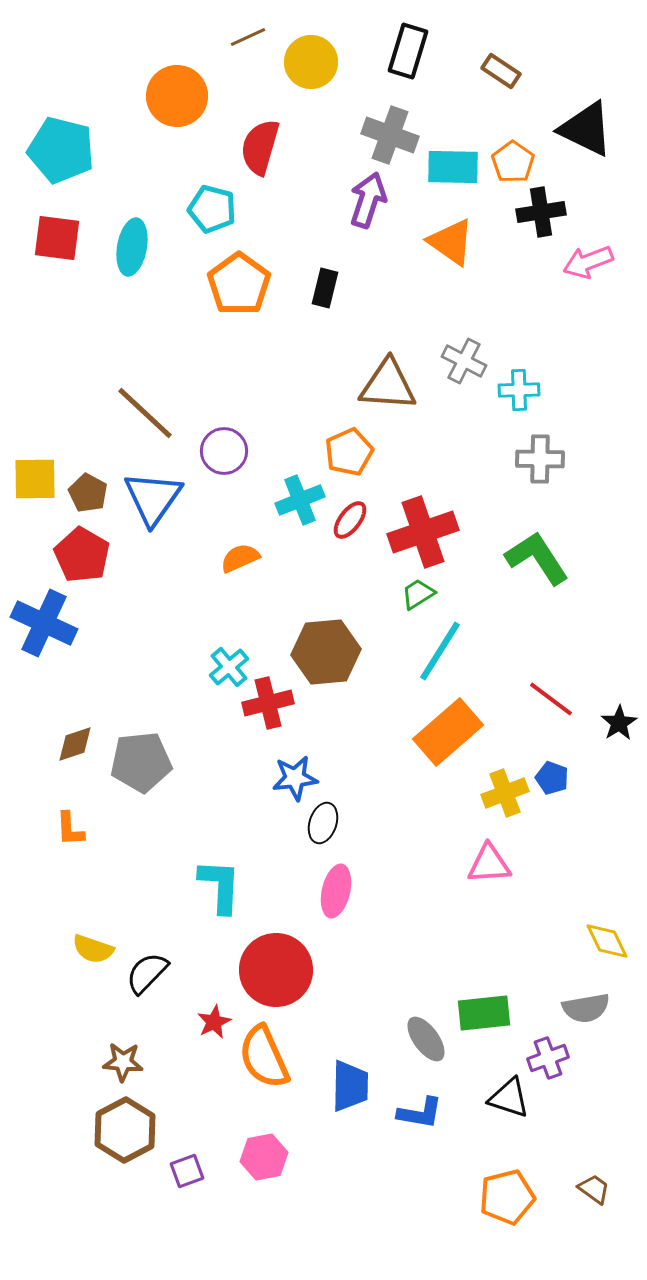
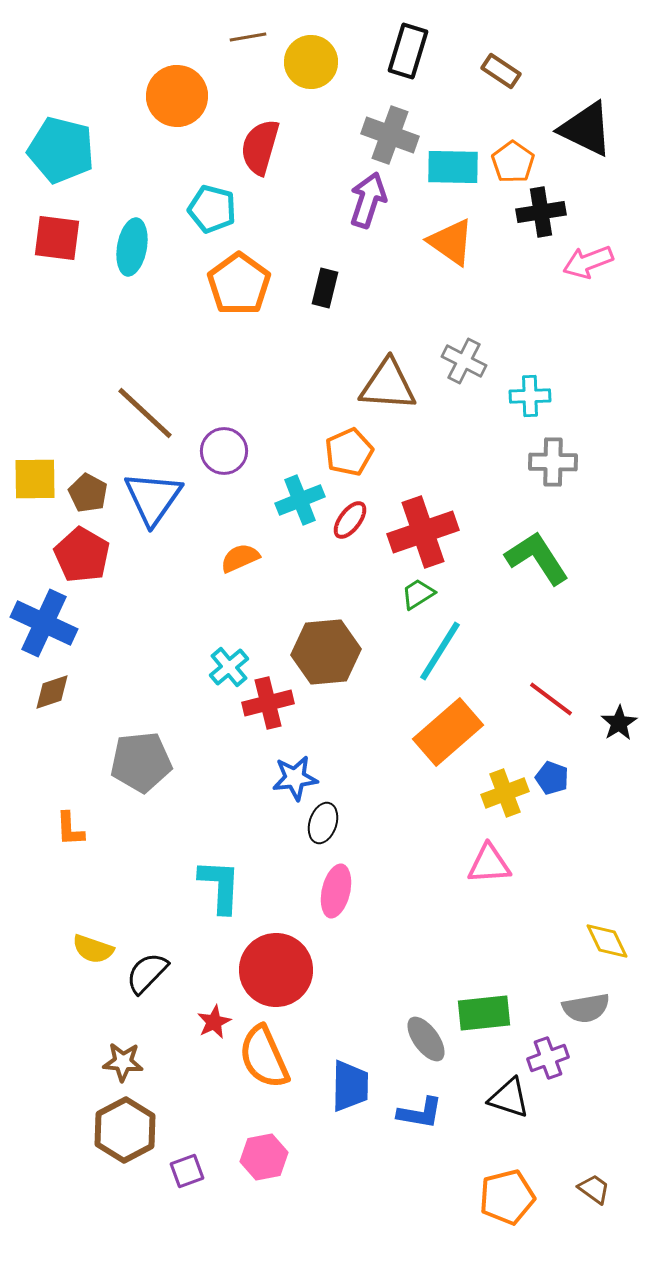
brown line at (248, 37): rotated 15 degrees clockwise
cyan cross at (519, 390): moved 11 px right, 6 px down
gray cross at (540, 459): moved 13 px right, 3 px down
brown diamond at (75, 744): moved 23 px left, 52 px up
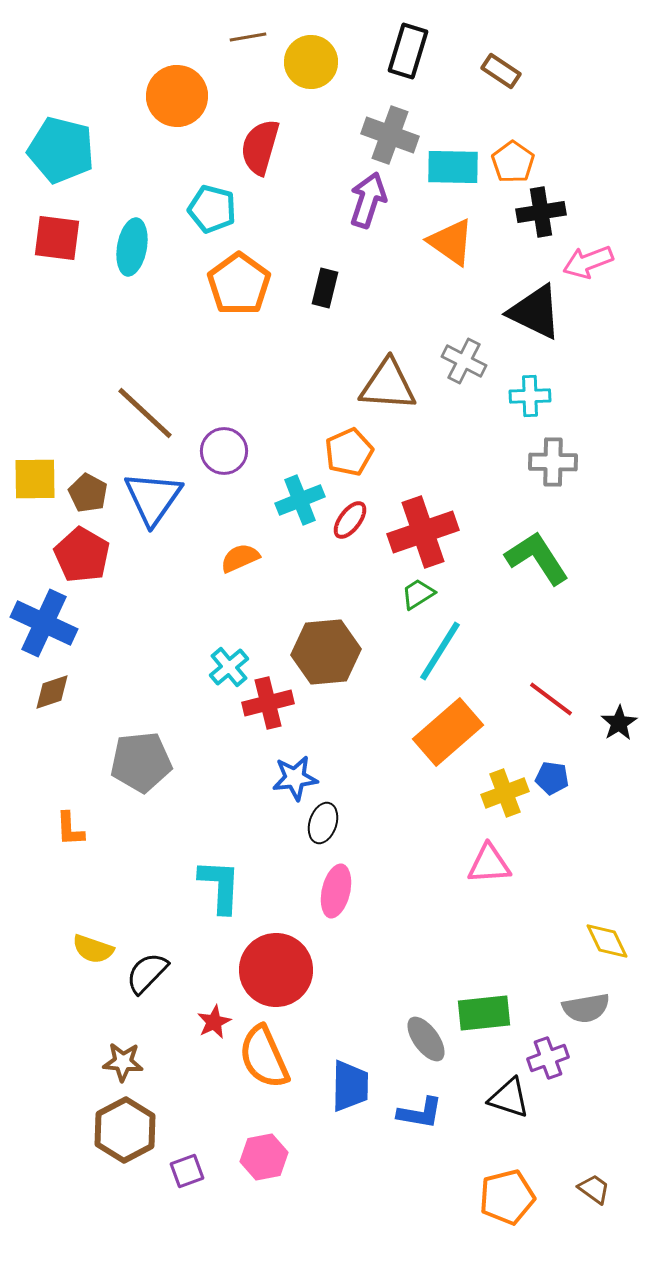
black triangle at (586, 129): moved 51 px left, 183 px down
blue pentagon at (552, 778): rotated 12 degrees counterclockwise
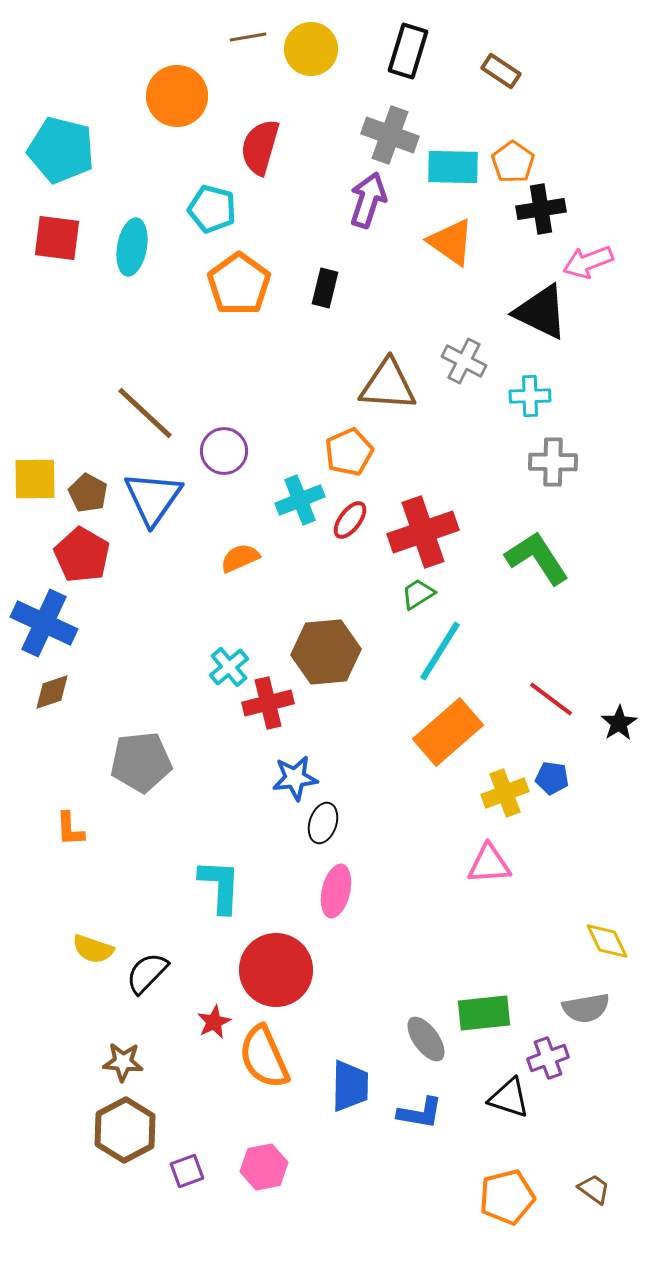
yellow circle at (311, 62): moved 13 px up
black cross at (541, 212): moved 3 px up
black triangle at (535, 312): moved 6 px right
pink hexagon at (264, 1157): moved 10 px down
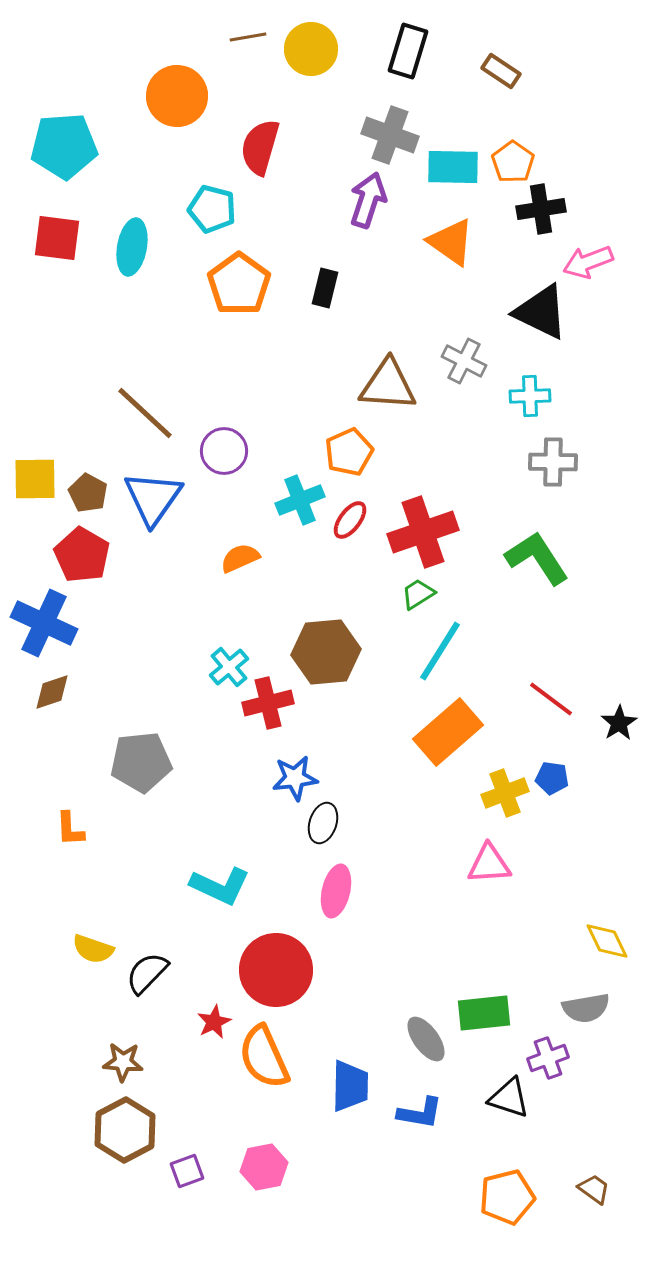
cyan pentagon at (61, 150): moved 3 px right, 4 px up; rotated 18 degrees counterclockwise
cyan L-shape at (220, 886): rotated 112 degrees clockwise
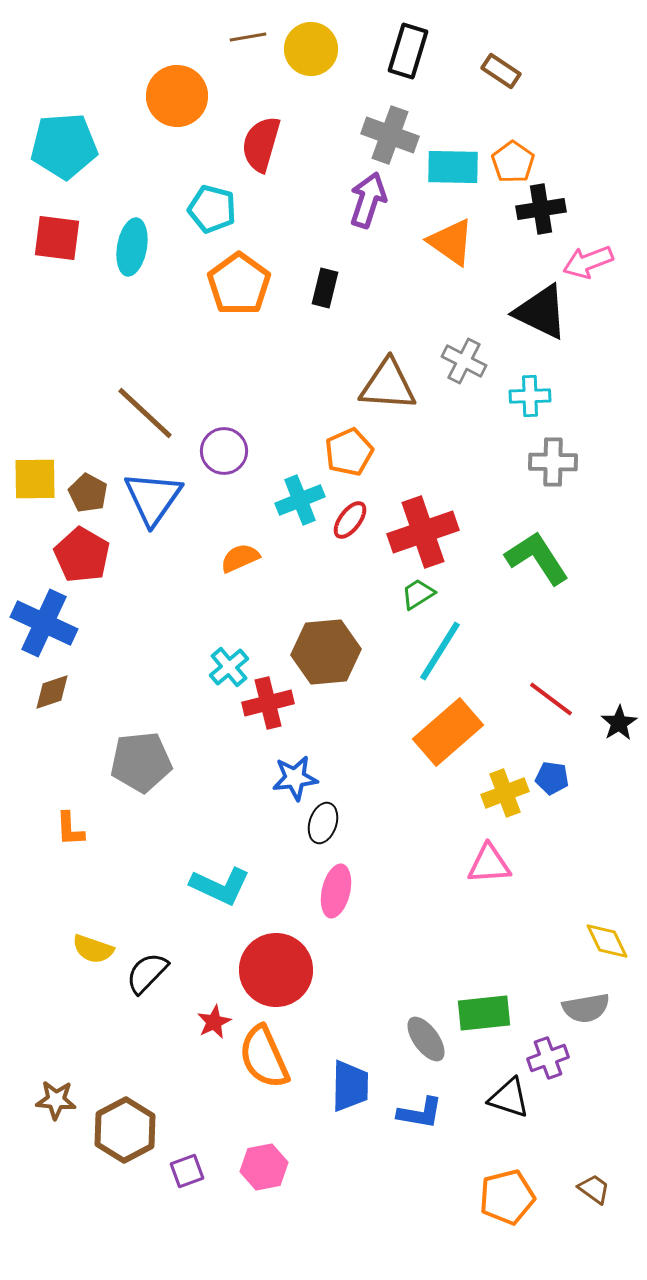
red semicircle at (260, 147): moved 1 px right, 3 px up
brown star at (123, 1062): moved 67 px left, 38 px down
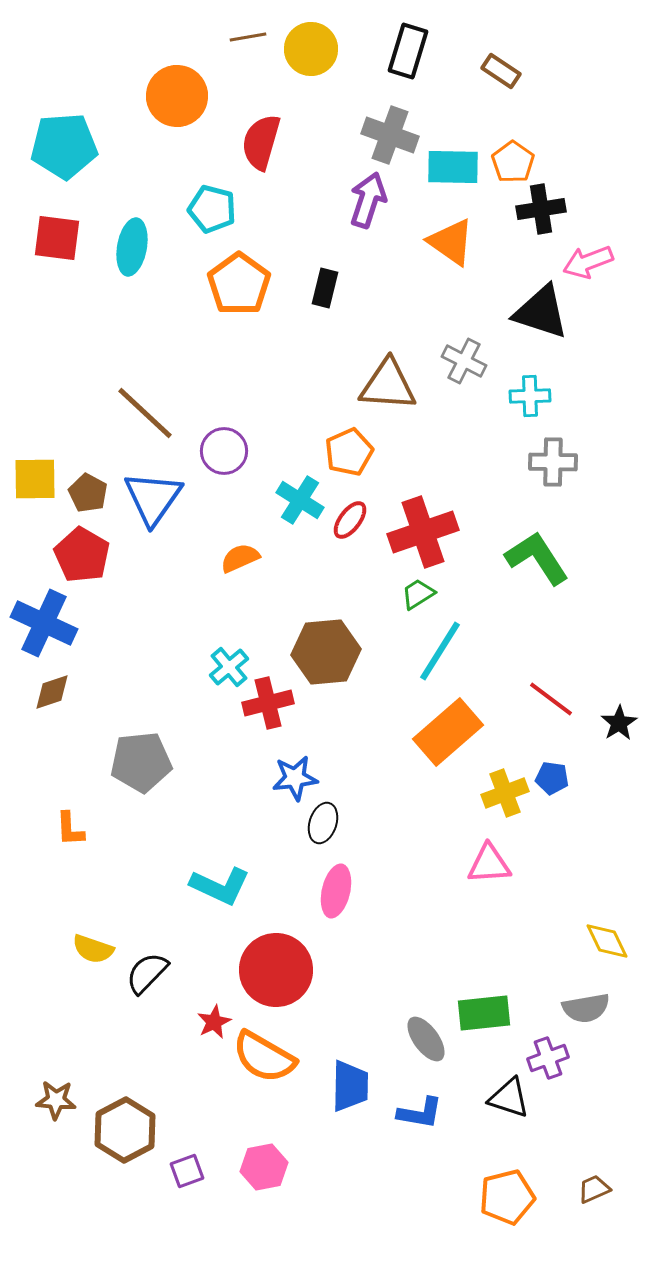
red semicircle at (261, 144): moved 2 px up
black triangle at (541, 312): rotated 8 degrees counterclockwise
cyan cross at (300, 500): rotated 36 degrees counterclockwise
orange semicircle at (264, 1057): rotated 36 degrees counterclockwise
brown trapezoid at (594, 1189): rotated 60 degrees counterclockwise
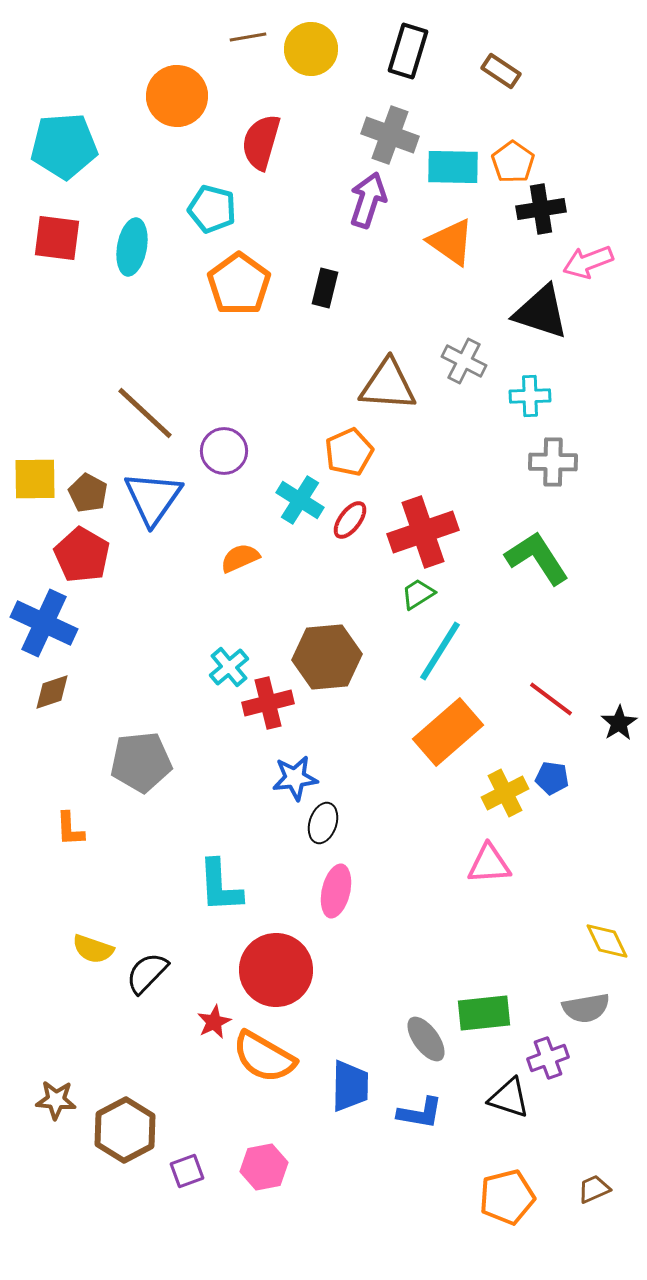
brown hexagon at (326, 652): moved 1 px right, 5 px down
yellow cross at (505, 793): rotated 6 degrees counterclockwise
cyan L-shape at (220, 886): rotated 62 degrees clockwise
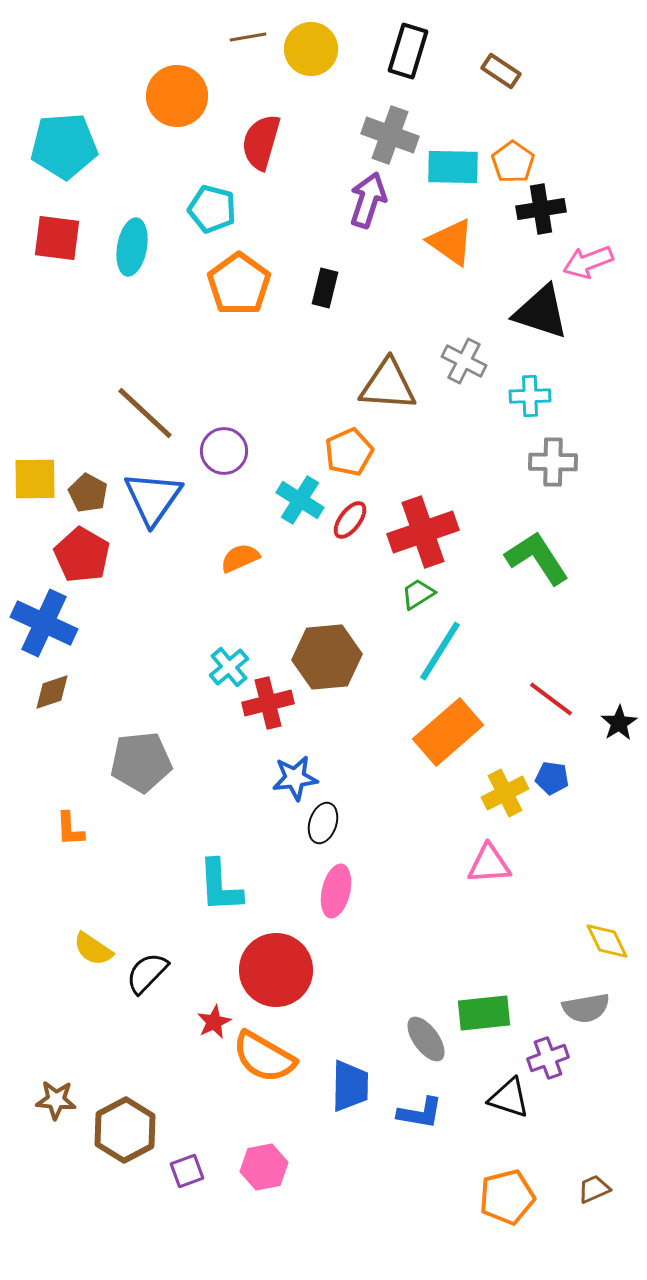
yellow semicircle at (93, 949): rotated 15 degrees clockwise
